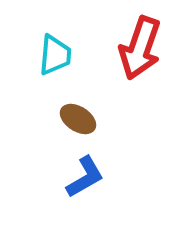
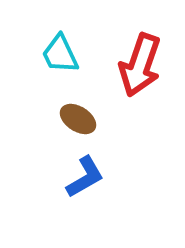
red arrow: moved 17 px down
cyan trapezoid: moved 5 px right, 1 px up; rotated 150 degrees clockwise
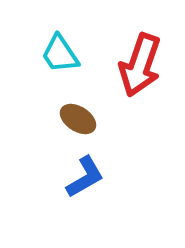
cyan trapezoid: rotated 9 degrees counterclockwise
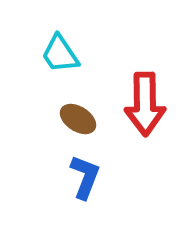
red arrow: moved 5 px right, 39 px down; rotated 20 degrees counterclockwise
blue L-shape: rotated 39 degrees counterclockwise
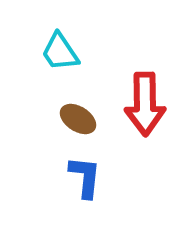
cyan trapezoid: moved 2 px up
blue L-shape: rotated 15 degrees counterclockwise
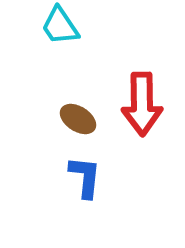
cyan trapezoid: moved 26 px up
red arrow: moved 3 px left
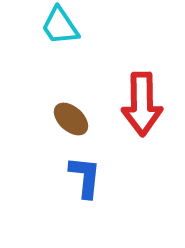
brown ellipse: moved 7 px left; rotated 9 degrees clockwise
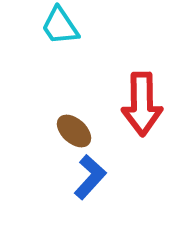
brown ellipse: moved 3 px right, 12 px down
blue L-shape: moved 5 px right; rotated 36 degrees clockwise
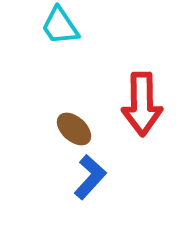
brown ellipse: moved 2 px up
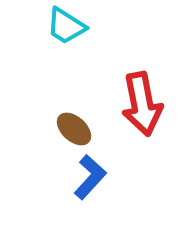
cyan trapezoid: moved 6 px right; rotated 24 degrees counterclockwise
red arrow: rotated 10 degrees counterclockwise
